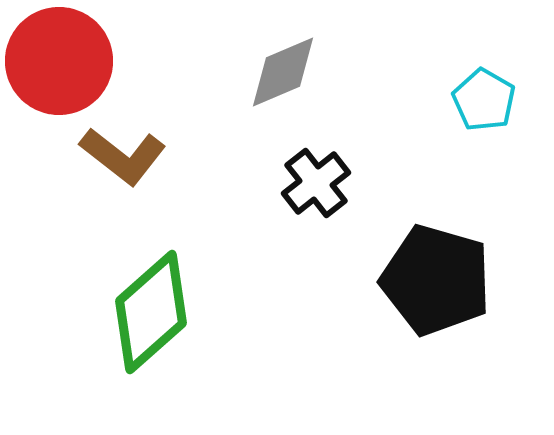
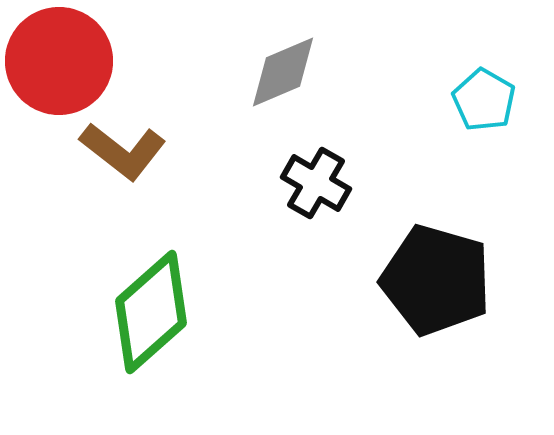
brown L-shape: moved 5 px up
black cross: rotated 22 degrees counterclockwise
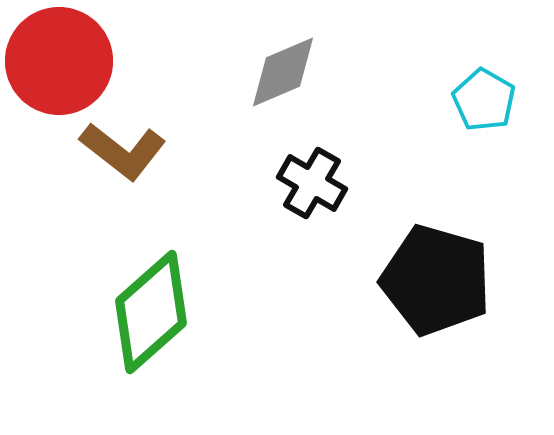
black cross: moved 4 px left
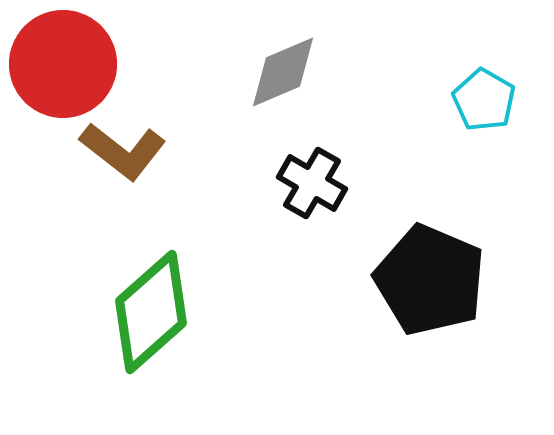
red circle: moved 4 px right, 3 px down
black pentagon: moved 6 px left; rotated 7 degrees clockwise
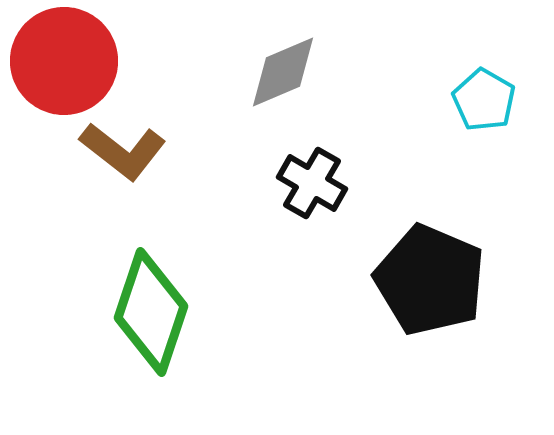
red circle: moved 1 px right, 3 px up
green diamond: rotated 30 degrees counterclockwise
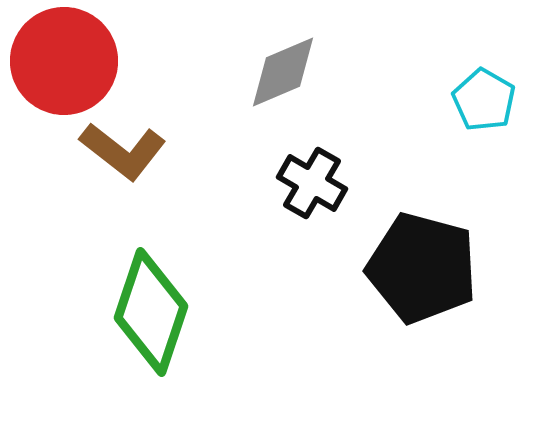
black pentagon: moved 8 px left, 12 px up; rotated 8 degrees counterclockwise
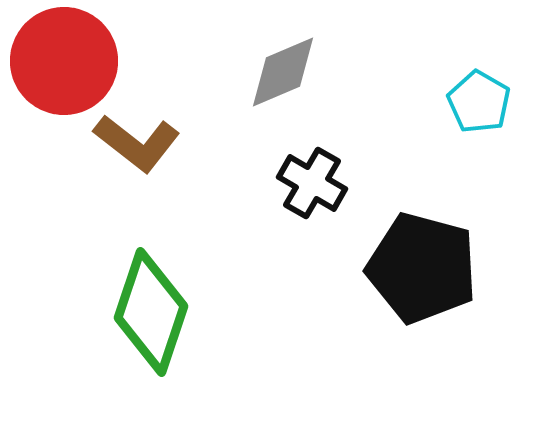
cyan pentagon: moved 5 px left, 2 px down
brown L-shape: moved 14 px right, 8 px up
